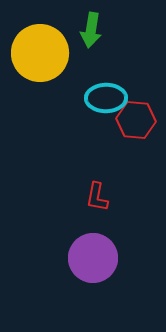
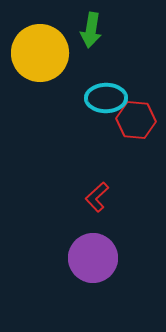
red L-shape: rotated 36 degrees clockwise
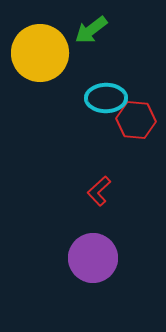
green arrow: rotated 44 degrees clockwise
red L-shape: moved 2 px right, 6 px up
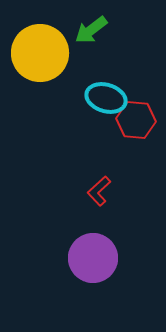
cyan ellipse: rotated 18 degrees clockwise
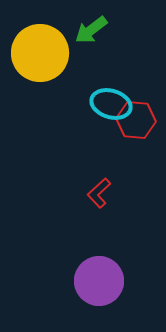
cyan ellipse: moved 5 px right, 6 px down
red L-shape: moved 2 px down
purple circle: moved 6 px right, 23 px down
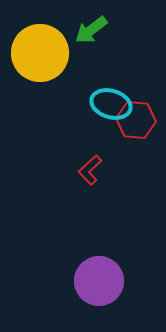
red L-shape: moved 9 px left, 23 px up
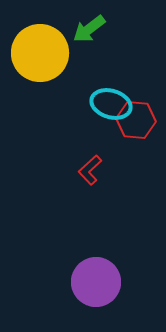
green arrow: moved 2 px left, 1 px up
purple circle: moved 3 px left, 1 px down
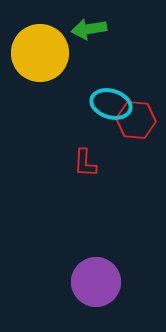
green arrow: rotated 28 degrees clockwise
red L-shape: moved 5 px left, 7 px up; rotated 44 degrees counterclockwise
